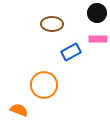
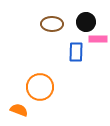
black circle: moved 11 px left, 9 px down
blue rectangle: moved 5 px right; rotated 60 degrees counterclockwise
orange circle: moved 4 px left, 2 px down
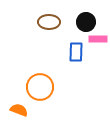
brown ellipse: moved 3 px left, 2 px up
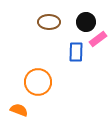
pink rectangle: rotated 36 degrees counterclockwise
orange circle: moved 2 px left, 5 px up
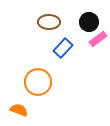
black circle: moved 3 px right
blue rectangle: moved 13 px left, 4 px up; rotated 42 degrees clockwise
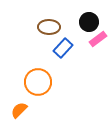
brown ellipse: moved 5 px down
orange semicircle: rotated 66 degrees counterclockwise
